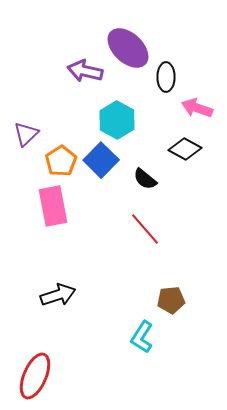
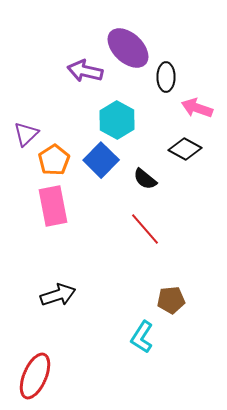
orange pentagon: moved 7 px left, 1 px up
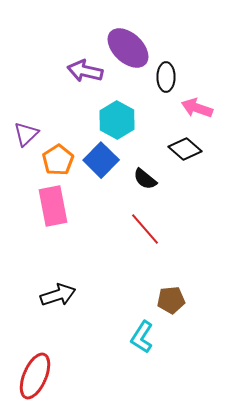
black diamond: rotated 12 degrees clockwise
orange pentagon: moved 4 px right
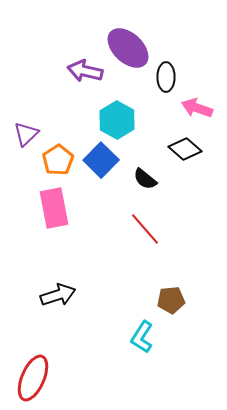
pink rectangle: moved 1 px right, 2 px down
red ellipse: moved 2 px left, 2 px down
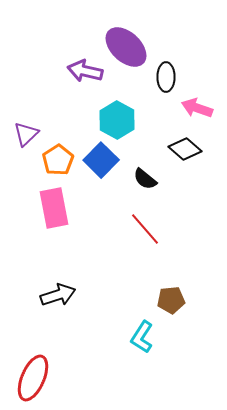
purple ellipse: moved 2 px left, 1 px up
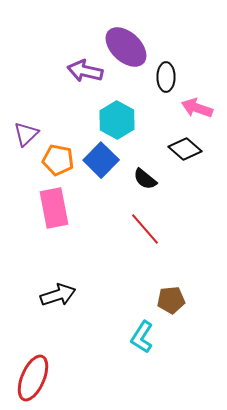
orange pentagon: rotated 28 degrees counterclockwise
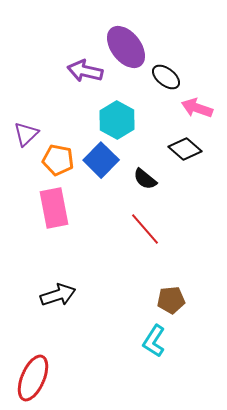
purple ellipse: rotated 9 degrees clockwise
black ellipse: rotated 52 degrees counterclockwise
cyan L-shape: moved 12 px right, 4 px down
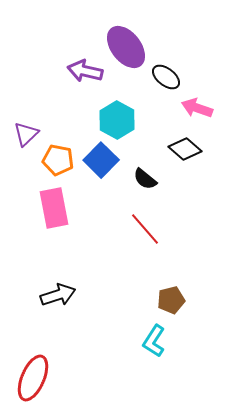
brown pentagon: rotated 8 degrees counterclockwise
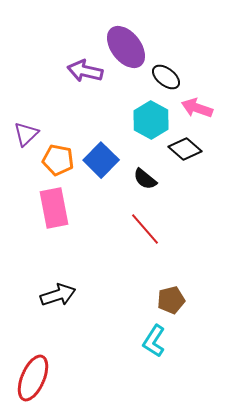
cyan hexagon: moved 34 px right
